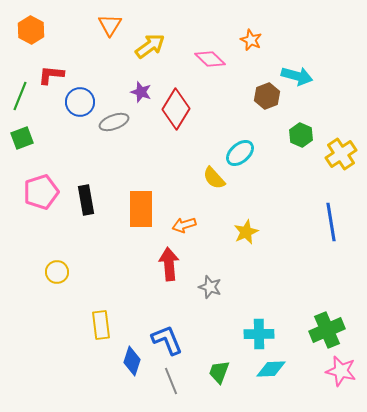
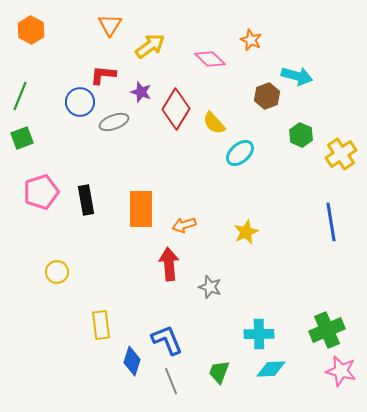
red L-shape: moved 52 px right
yellow semicircle: moved 55 px up
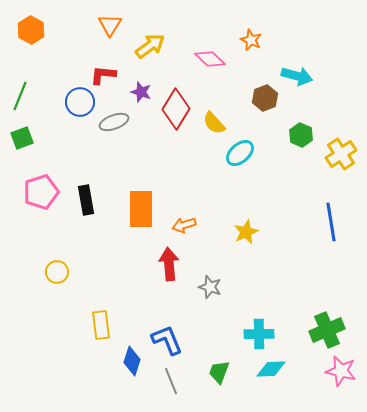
brown hexagon: moved 2 px left, 2 px down
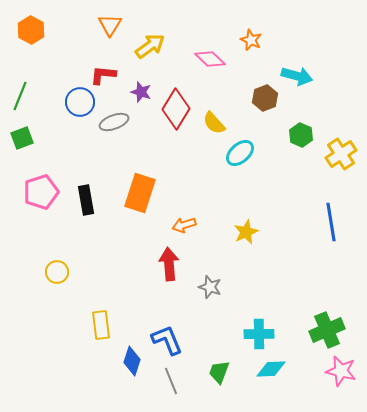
orange rectangle: moved 1 px left, 16 px up; rotated 18 degrees clockwise
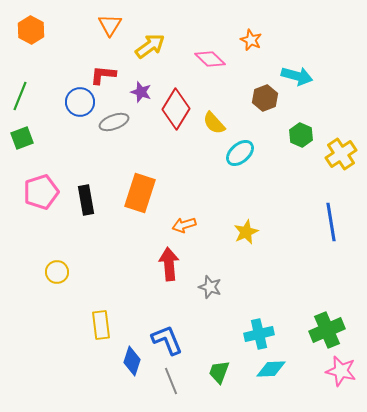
cyan cross: rotated 12 degrees counterclockwise
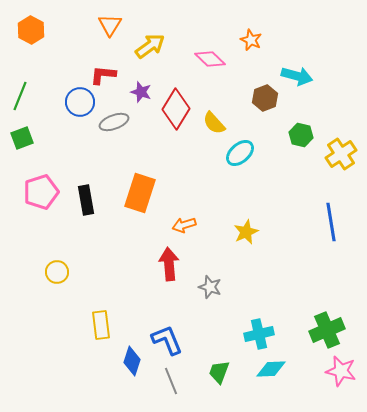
green hexagon: rotated 10 degrees counterclockwise
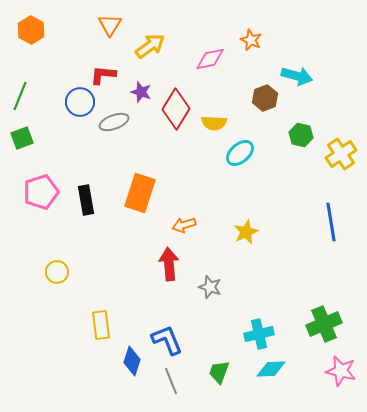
pink diamond: rotated 56 degrees counterclockwise
yellow semicircle: rotated 45 degrees counterclockwise
green cross: moved 3 px left, 6 px up
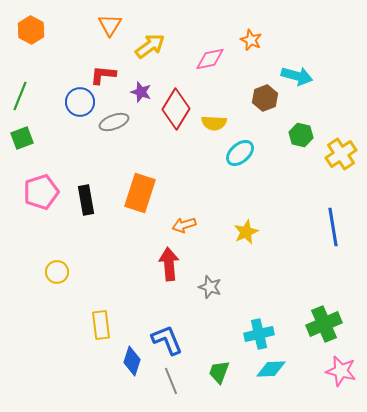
blue line: moved 2 px right, 5 px down
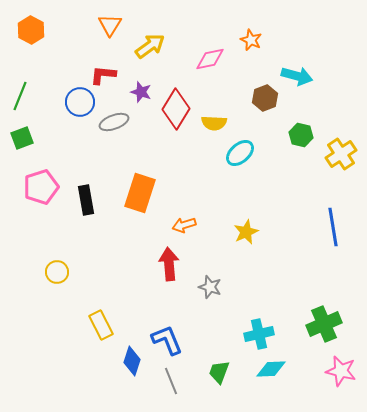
pink pentagon: moved 5 px up
yellow rectangle: rotated 20 degrees counterclockwise
